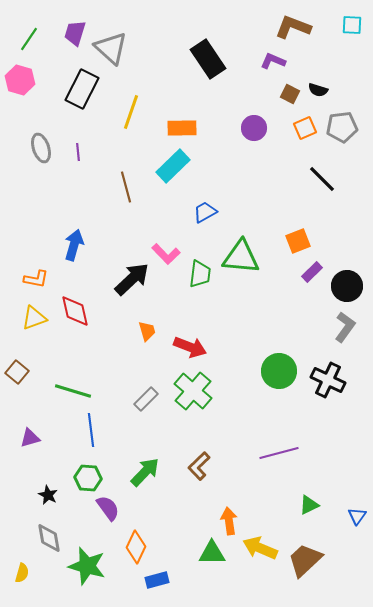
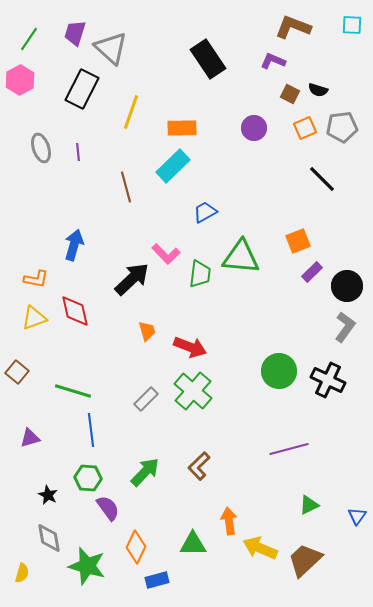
pink hexagon at (20, 80): rotated 16 degrees clockwise
purple line at (279, 453): moved 10 px right, 4 px up
green triangle at (212, 553): moved 19 px left, 9 px up
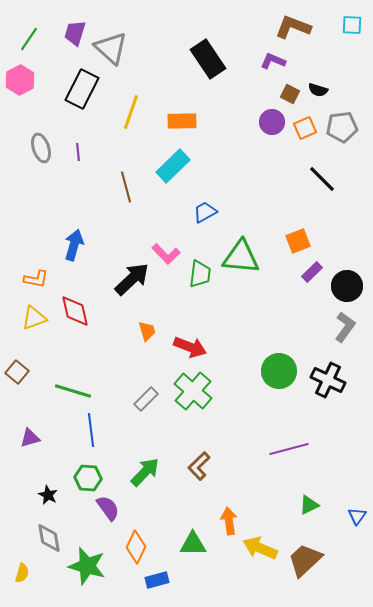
orange rectangle at (182, 128): moved 7 px up
purple circle at (254, 128): moved 18 px right, 6 px up
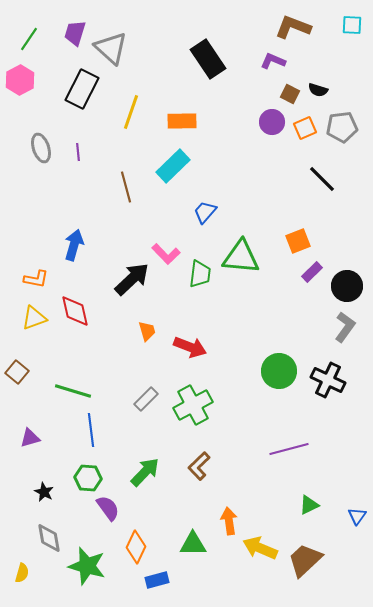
blue trapezoid at (205, 212): rotated 20 degrees counterclockwise
green cross at (193, 391): moved 14 px down; rotated 21 degrees clockwise
black star at (48, 495): moved 4 px left, 3 px up
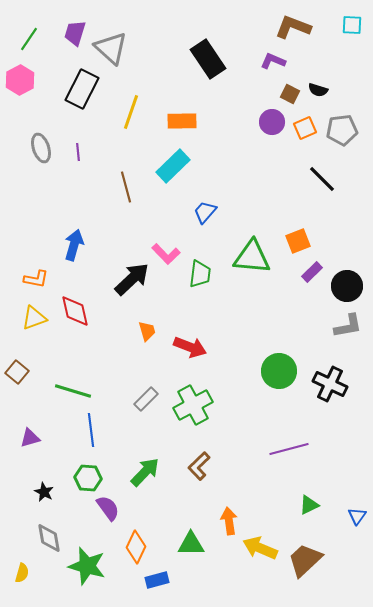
gray pentagon at (342, 127): moved 3 px down
green triangle at (241, 257): moved 11 px right
gray L-shape at (345, 327): moved 3 px right, 1 px up; rotated 44 degrees clockwise
black cross at (328, 380): moved 2 px right, 4 px down
green triangle at (193, 544): moved 2 px left
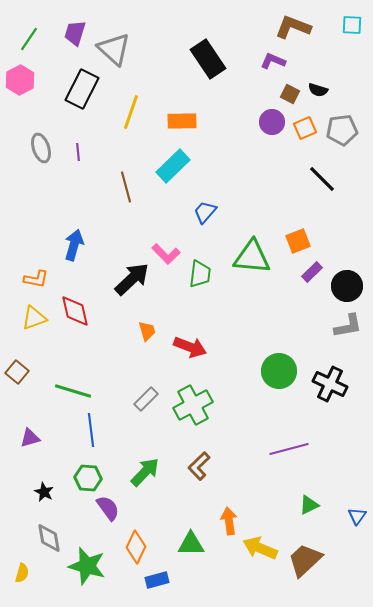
gray triangle at (111, 48): moved 3 px right, 1 px down
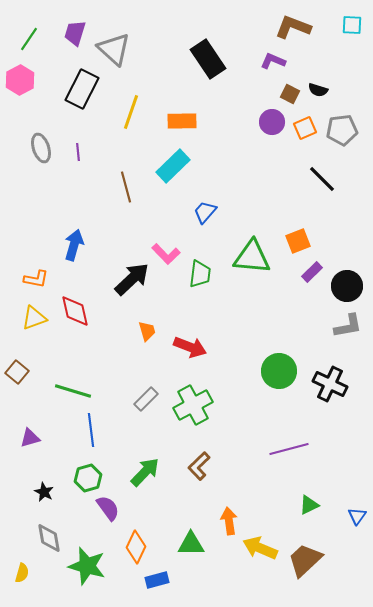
green hexagon at (88, 478): rotated 20 degrees counterclockwise
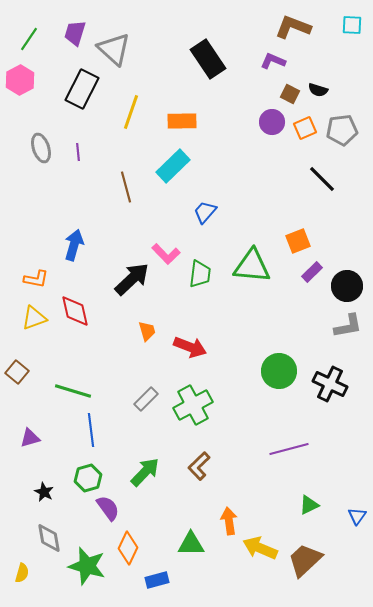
green triangle at (252, 257): moved 9 px down
orange diamond at (136, 547): moved 8 px left, 1 px down
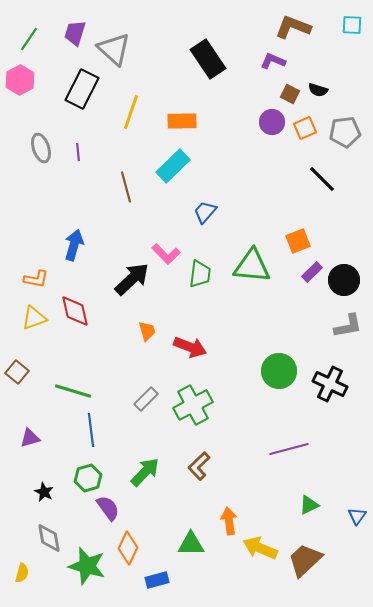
gray pentagon at (342, 130): moved 3 px right, 2 px down
black circle at (347, 286): moved 3 px left, 6 px up
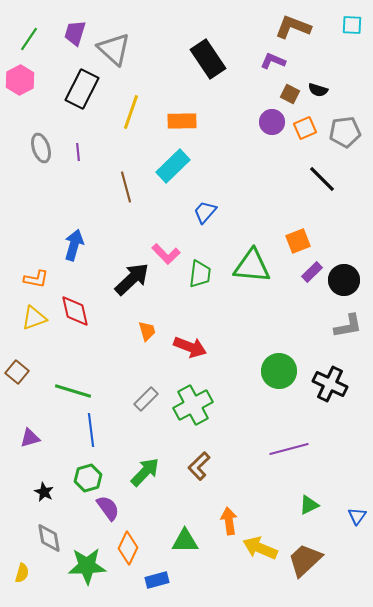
green triangle at (191, 544): moved 6 px left, 3 px up
green star at (87, 566): rotated 18 degrees counterclockwise
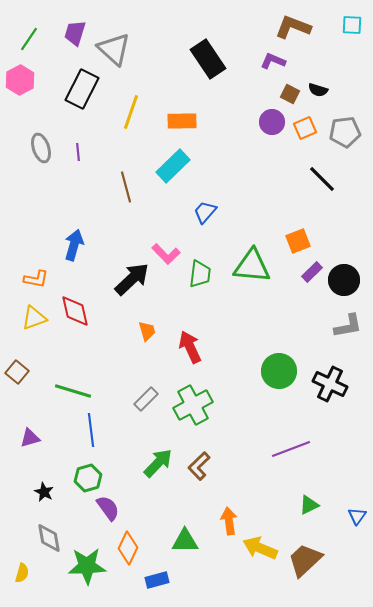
red arrow at (190, 347): rotated 136 degrees counterclockwise
purple line at (289, 449): moved 2 px right; rotated 6 degrees counterclockwise
green arrow at (145, 472): moved 13 px right, 9 px up
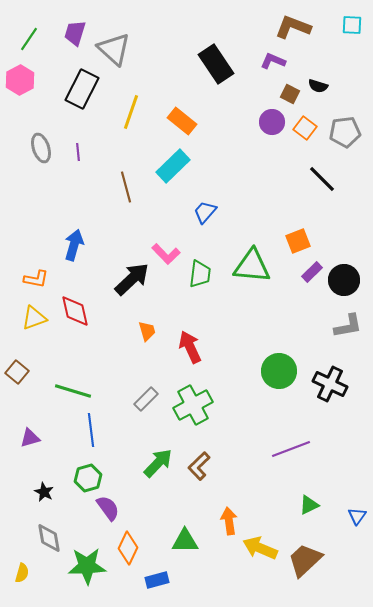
black rectangle at (208, 59): moved 8 px right, 5 px down
black semicircle at (318, 90): moved 4 px up
orange rectangle at (182, 121): rotated 40 degrees clockwise
orange square at (305, 128): rotated 30 degrees counterclockwise
